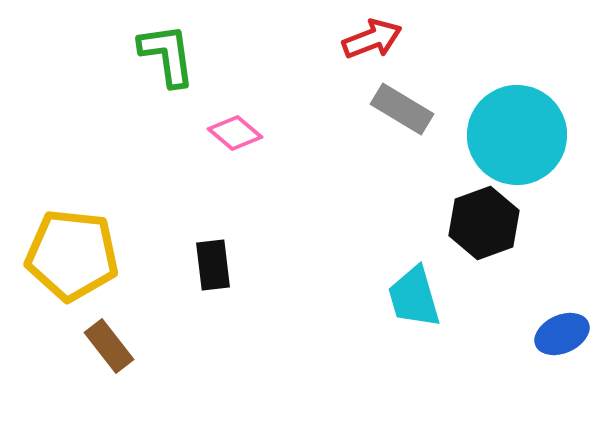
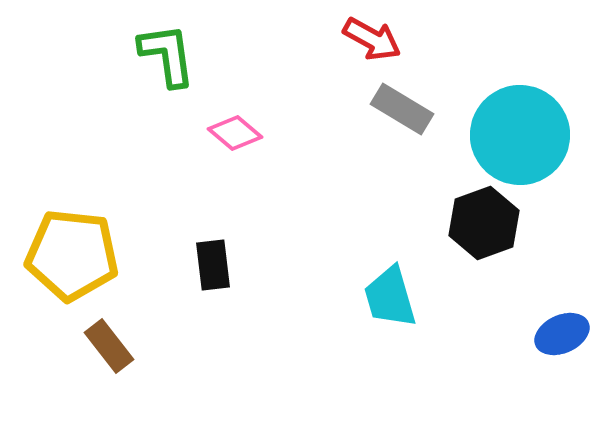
red arrow: rotated 50 degrees clockwise
cyan circle: moved 3 px right
cyan trapezoid: moved 24 px left
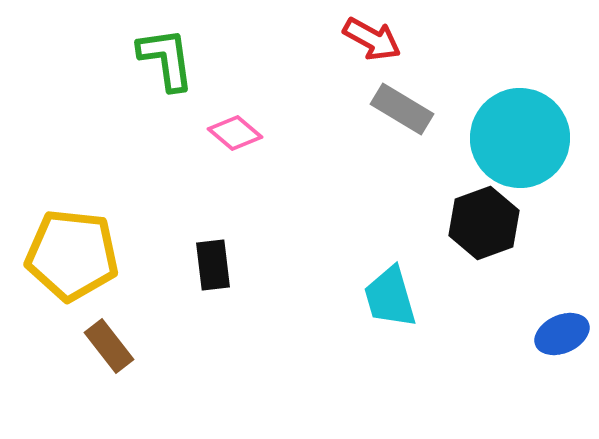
green L-shape: moved 1 px left, 4 px down
cyan circle: moved 3 px down
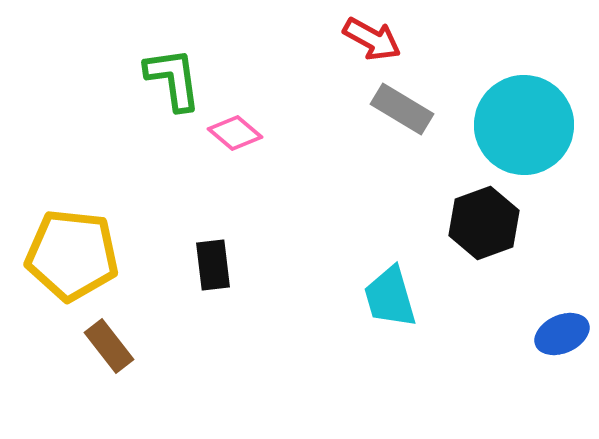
green L-shape: moved 7 px right, 20 px down
cyan circle: moved 4 px right, 13 px up
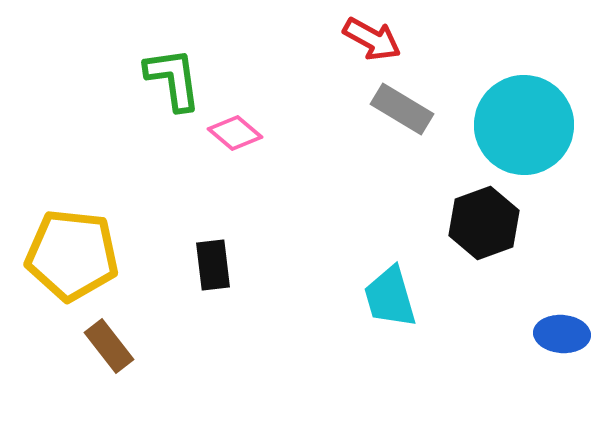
blue ellipse: rotated 28 degrees clockwise
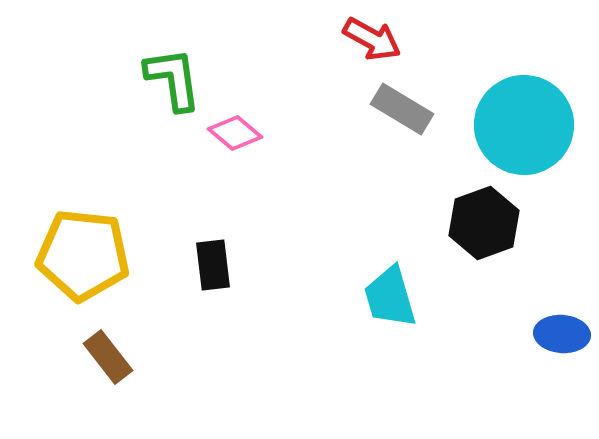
yellow pentagon: moved 11 px right
brown rectangle: moved 1 px left, 11 px down
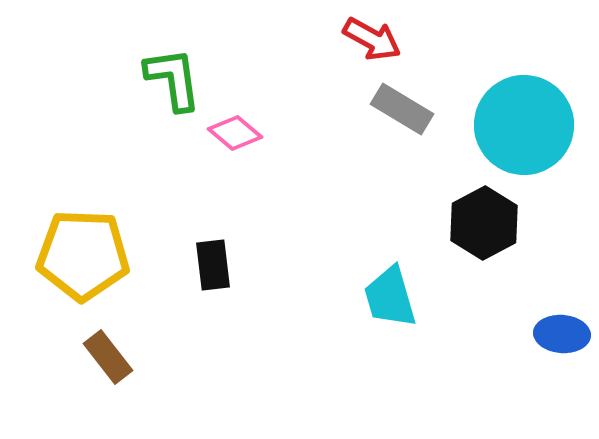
black hexagon: rotated 8 degrees counterclockwise
yellow pentagon: rotated 4 degrees counterclockwise
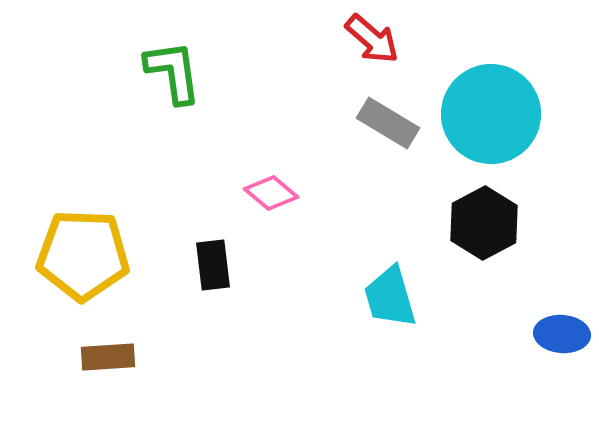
red arrow: rotated 12 degrees clockwise
green L-shape: moved 7 px up
gray rectangle: moved 14 px left, 14 px down
cyan circle: moved 33 px left, 11 px up
pink diamond: moved 36 px right, 60 px down
brown rectangle: rotated 56 degrees counterclockwise
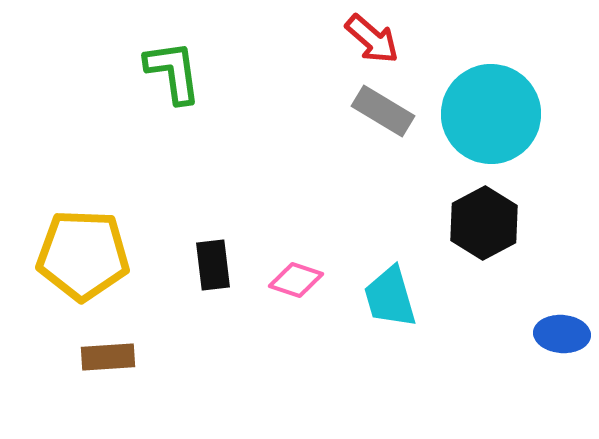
gray rectangle: moved 5 px left, 12 px up
pink diamond: moved 25 px right, 87 px down; rotated 22 degrees counterclockwise
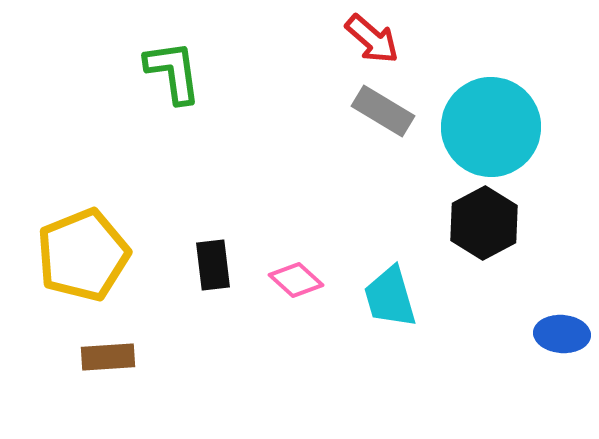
cyan circle: moved 13 px down
yellow pentagon: rotated 24 degrees counterclockwise
pink diamond: rotated 24 degrees clockwise
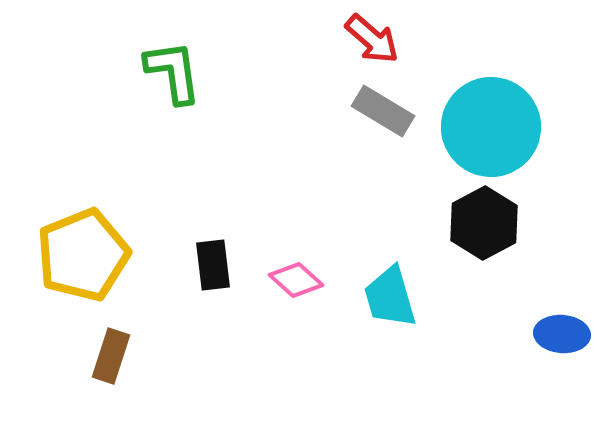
brown rectangle: moved 3 px right, 1 px up; rotated 68 degrees counterclockwise
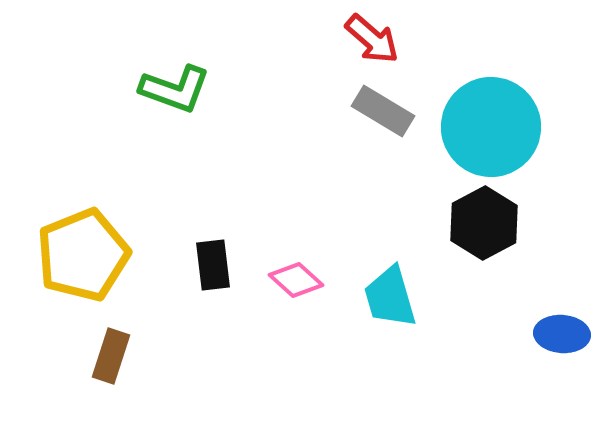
green L-shape: moved 2 px right, 17 px down; rotated 118 degrees clockwise
